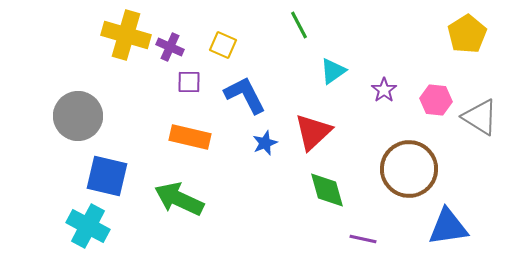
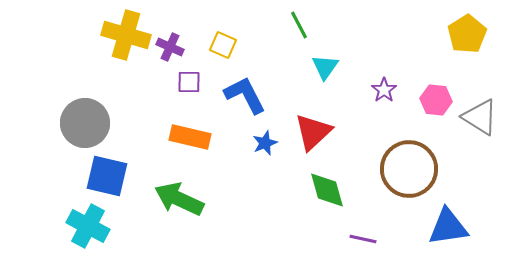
cyan triangle: moved 8 px left, 4 px up; rotated 20 degrees counterclockwise
gray circle: moved 7 px right, 7 px down
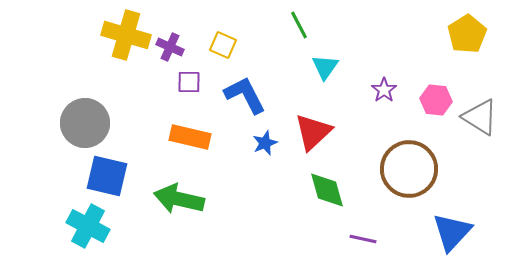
green arrow: rotated 12 degrees counterclockwise
blue triangle: moved 4 px right, 5 px down; rotated 39 degrees counterclockwise
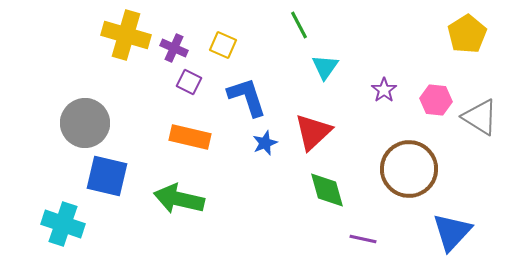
purple cross: moved 4 px right, 1 px down
purple square: rotated 25 degrees clockwise
blue L-shape: moved 2 px right, 2 px down; rotated 9 degrees clockwise
cyan cross: moved 25 px left, 2 px up; rotated 9 degrees counterclockwise
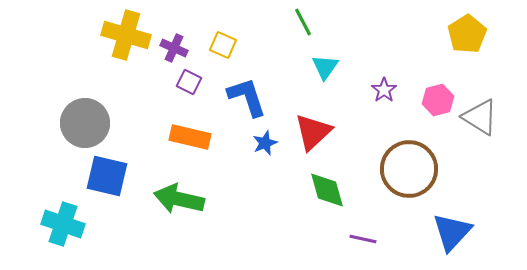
green line: moved 4 px right, 3 px up
pink hexagon: moved 2 px right; rotated 20 degrees counterclockwise
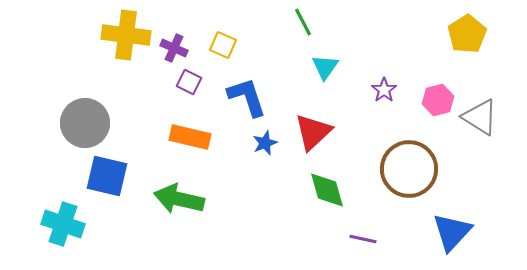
yellow cross: rotated 9 degrees counterclockwise
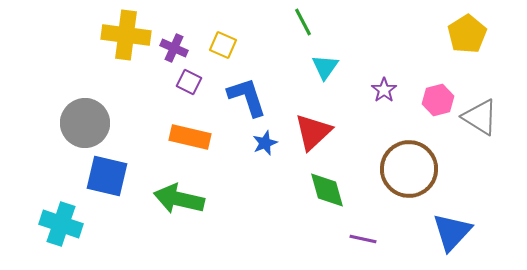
cyan cross: moved 2 px left
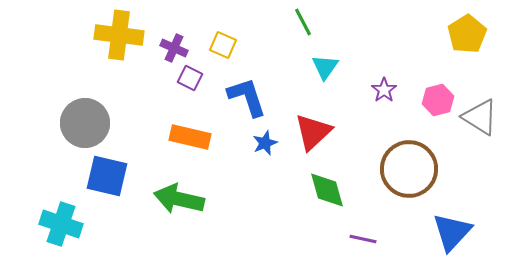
yellow cross: moved 7 px left
purple square: moved 1 px right, 4 px up
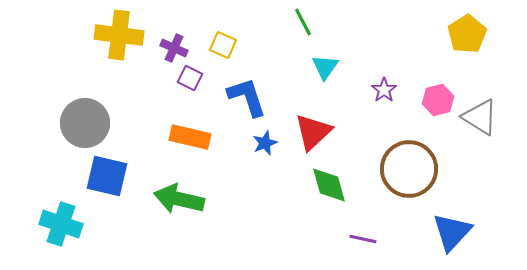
green diamond: moved 2 px right, 5 px up
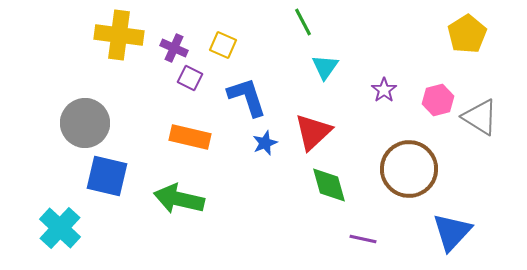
cyan cross: moved 1 px left, 4 px down; rotated 24 degrees clockwise
